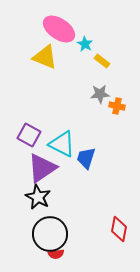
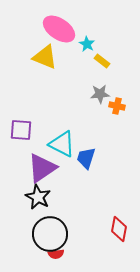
cyan star: moved 2 px right
purple square: moved 8 px left, 5 px up; rotated 25 degrees counterclockwise
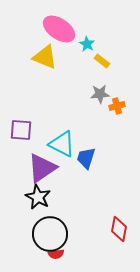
orange cross: rotated 28 degrees counterclockwise
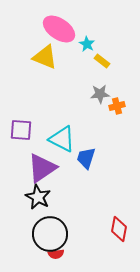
cyan triangle: moved 5 px up
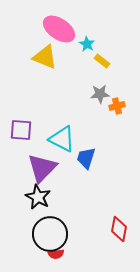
purple triangle: rotated 12 degrees counterclockwise
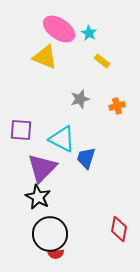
cyan star: moved 2 px right, 11 px up
gray star: moved 20 px left, 5 px down; rotated 12 degrees counterclockwise
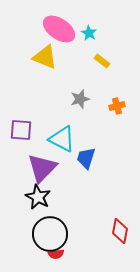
red diamond: moved 1 px right, 2 px down
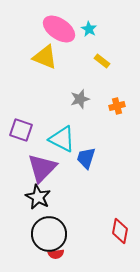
cyan star: moved 4 px up
purple square: rotated 15 degrees clockwise
black circle: moved 1 px left
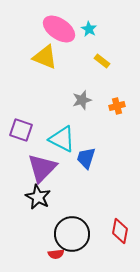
gray star: moved 2 px right, 1 px down
black circle: moved 23 px right
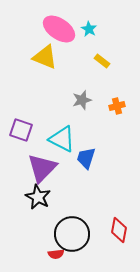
red diamond: moved 1 px left, 1 px up
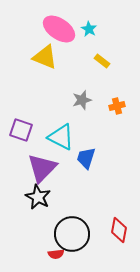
cyan triangle: moved 1 px left, 2 px up
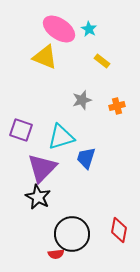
cyan triangle: rotated 44 degrees counterclockwise
